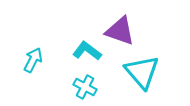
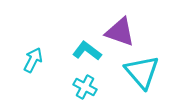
purple triangle: moved 1 px down
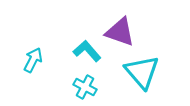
cyan L-shape: rotated 12 degrees clockwise
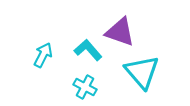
cyan L-shape: moved 1 px right, 1 px up
cyan arrow: moved 10 px right, 5 px up
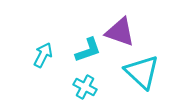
cyan L-shape: rotated 112 degrees clockwise
cyan triangle: rotated 6 degrees counterclockwise
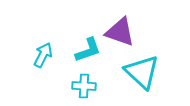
cyan cross: moved 1 px left, 1 px up; rotated 25 degrees counterclockwise
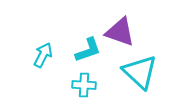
cyan triangle: moved 2 px left
cyan cross: moved 1 px up
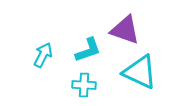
purple triangle: moved 5 px right, 2 px up
cyan triangle: rotated 18 degrees counterclockwise
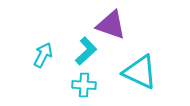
purple triangle: moved 14 px left, 5 px up
cyan L-shape: moved 2 px left, 1 px down; rotated 24 degrees counterclockwise
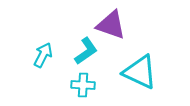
cyan L-shape: rotated 8 degrees clockwise
cyan cross: moved 1 px left
